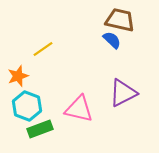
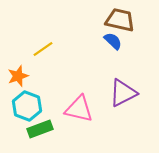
blue semicircle: moved 1 px right, 1 px down
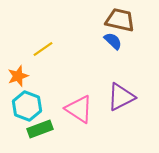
purple triangle: moved 2 px left, 4 px down
pink triangle: rotated 20 degrees clockwise
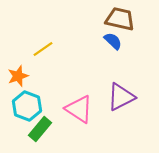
brown trapezoid: moved 1 px up
green rectangle: rotated 30 degrees counterclockwise
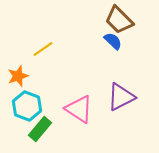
brown trapezoid: moved 1 px left, 1 px down; rotated 148 degrees counterclockwise
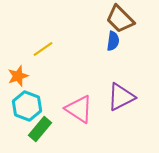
brown trapezoid: moved 1 px right, 1 px up
blue semicircle: rotated 54 degrees clockwise
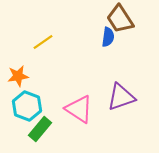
brown trapezoid: rotated 12 degrees clockwise
blue semicircle: moved 5 px left, 4 px up
yellow line: moved 7 px up
orange star: rotated 10 degrees clockwise
purple triangle: rotated 8 degrees clockwise
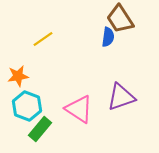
yellow line: moved 3 px up
